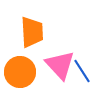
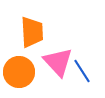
pink triangle: moved 2 px left, 3 px up
orange circle: moved 1 px left
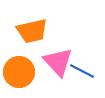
orange trapezoid: moved 1 px up; rotated 80 degrees clockwise
blue line: rotated 30 degrees counterclockwise
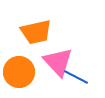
orange trapezoid: moved 4 px right, 1 px down
blue line: moved 6 px left, 6 px down
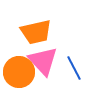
pink triangle: moved 15 px left, 1 px up
blue line: moved 2 px left, 9 px up; rotated 35 degrees clockwise
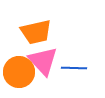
blue line: rotated 60 degrees counterclockwise
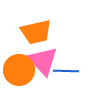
blue line: moved 8 px left, 3 px down
orange circle: moved 2 px up
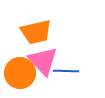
orange circle: moved 1 px right, 3 px down
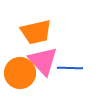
blue line: moved 4 px right, 3 px up
